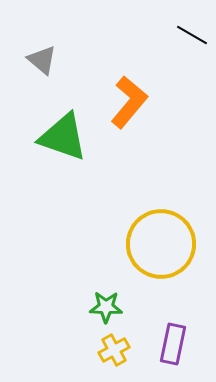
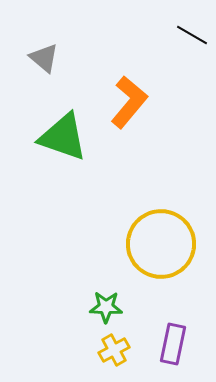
gray triangle: moved 2 px right, 2 px up
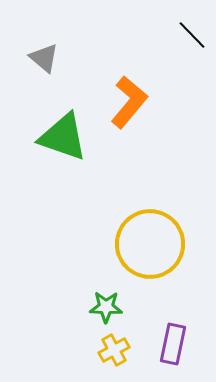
black line: rotated 16 degrees clockwise
yellow circle: moved 11 px left
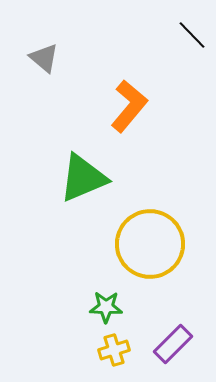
orange L-shape: moved 4 px down
green triangle: moved 20 px right, 41 px down; rotated 42 degrees counterclockwise
purple rectangle: rotated 33 degrees clockwise
yellow cross: rotated 12 degrees clockwise
